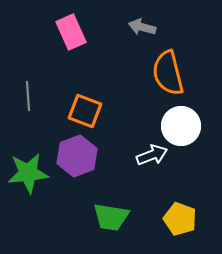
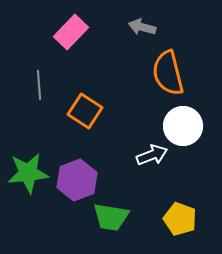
pink rectangle: rotated 68 degrees clockwise
gray line: moved 11 px right, 11 px up
orange square: rotated 12 degrees clockwise
white circle: moved 2 px right
purple hexagon: moved 24 px down
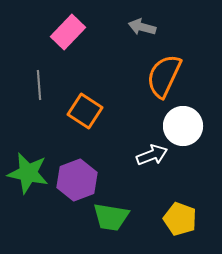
pink rectangle: moved 3 px left
orange semicircle: moved 4 px left, 3 px down; rotated 39 degrees clockwise
green star: rotated 18 degrees clockwise
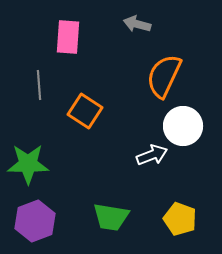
gray arrow: moved 5 px left, 3 px up
pink rectangle: moved 5 px down; rotated 40 degrees counterclockwise
green star: moved 9 px up; rotated 12 degrees counterclockwise
purple hexagon: moved 42 px left, 41 px down
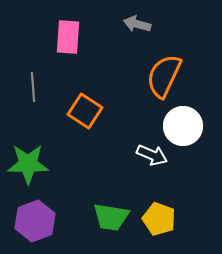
gray line: moved 6 px left, 2 px down
white arrow: rotated 44 degrees clockwise
yellow pentagon: moved 21 px left
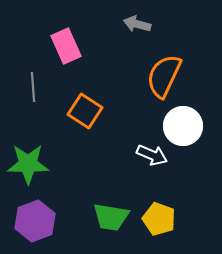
pink rectangle: moved 2 px left, 9 px down; rotated 28 degrees counterclockwise
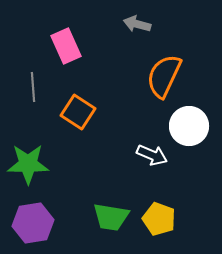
orange square: moved 7 px left, 1 px down
white circle: moved 6 px right
purple hexagon: moved 2 px left, 2 px down; rotated 12 degrees clockwise
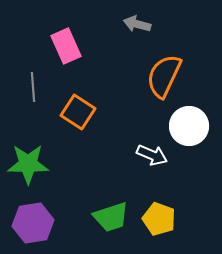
green trapezoid: rotated 27 degrees counterclockwise
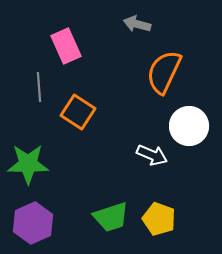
orange semicircle: moved 4 px up
gray line: moved 6 px right
purple hexagon: rotated 15 degrees counterclockwise
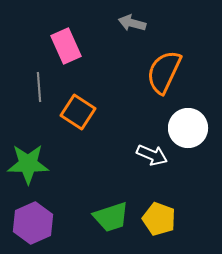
gray arrow: moved 5 px left, 1 px up
white circle: moved 1 px left, 2 px down
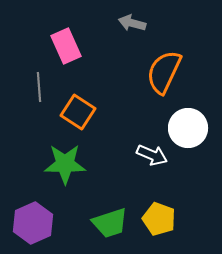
green star: moved 37 px right
green trapezoid: moved 1 px left, 6 px down
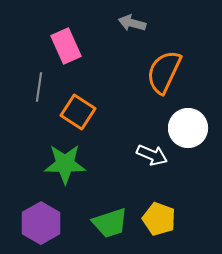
gray line: rotated 12 degrees clockwise
purple hexagon: moved 8 px right; rotated 6 degrees counterclockwise
